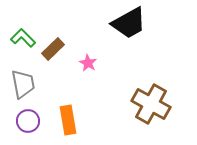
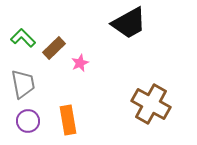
brown rectangle: moved 1 px right, 1 px up
pink star: moved 8 px left; rotated 18 degrees clockwise
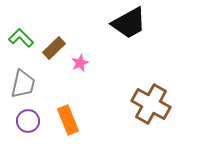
green L-shape: moved 2 px left
gray trapezoid: rotated 24 degrees clockwise
orange rectangle: rotated 12 degrees counterclockwise
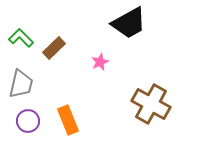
pink star: moved 20 px right, 1 px up
gray trapezoid: moved 2 px left
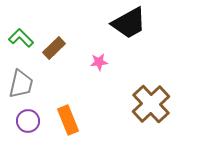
pink star: moved 1 px left; rotated 18 degrees clockwise
brown cross: rotated 18 degrees clockwise
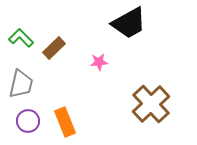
orange rectangle: moved 3 px left, 2 px down
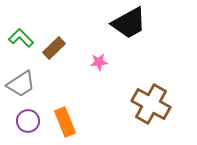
gray trapezoid: rotated 44 degrees clockwise
brown cross: rotated 18 degrees counterclockwise
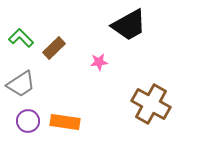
black trapezoid: moved 2 px down
orange rectangle: rotated 60 degrees counterclockwise
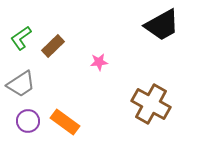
black trapezoid: moved 33 px right
green L-shape: rotated 80 degrees counterclockwise
brown rectangle: moved 1 px left, 2 px up
orange rectangle: rotated 28 degrees clockwise
